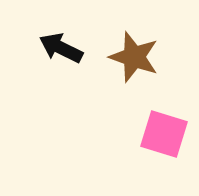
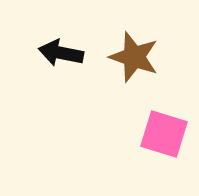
black arrow: moved 5 px down; rotated 15 degrees counterclockwise
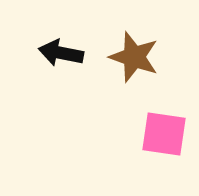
pink square: rotated 9 degrees counterclockwise
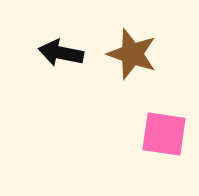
brown star: moved 2 px left, 3 px up
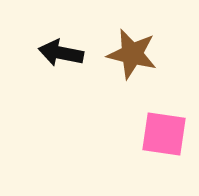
brown star: rotated 6 degrees counterclockwise
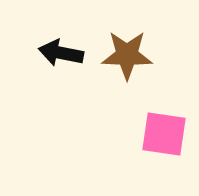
brown star: moved 5 px left, 1 px down; rotated 12 degrees counterclockwise
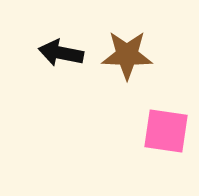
pink square: moved 2 px right, 3 px up
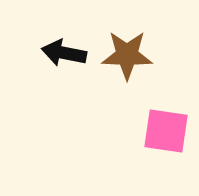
black arrow: moved 3 px right
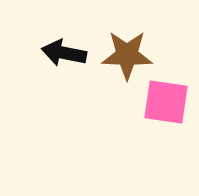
pink square: moved 29 px up
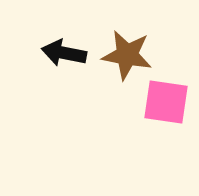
brown star: rotated 9 degrees clockwise
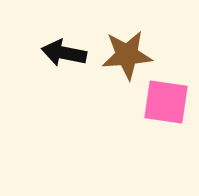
brown star: rotated 15 degrees counterclockwise
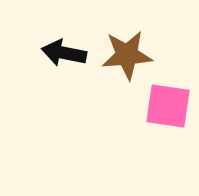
pink square: moved 2 px right, 4 px down
